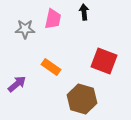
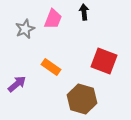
pink trapezoid: rotated 10 degrees clockwise
gray star: rotated 24 degrees counterclockwise
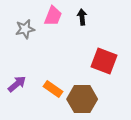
black arrow: moved 2 px left, 5 px down
pink trapezoid: moved 3 px up
gray star: rotated 12 degrees clockwise
orange rectangle: moved 2 px right, 22 px down
brown hexagon: rotated 16 degrees counterclockwise
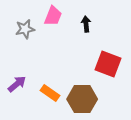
black arrow: moved 4 px right, 7 px down
red square: moved 4 px right, 3 px down
orange rectangle: moved 3 px left, 4 px down
